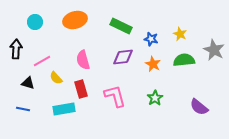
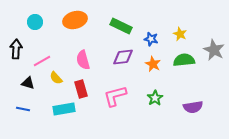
pink L-shape: rotated 90 degrees counterclockwise
purple semicircle: moved 6 px left; rotated 48 degrees counterclockwise
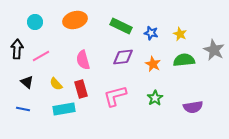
blue star: moved 6 px up
black arrow: moved 1 px right
pink line: moved 1 px left, 5 px up
yellow semicircle: moved 6 px down
black triangle: moved 1 px left, 1 px up; rotated 24 degrees clockwise
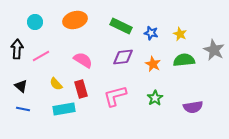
pink semicircle: rotated 138 degrees clockwise
black triangle: moved 6 px left, 4 px down
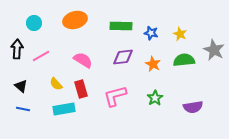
cyan circle: moved 1 px left, 1 px down
green rectangle: rotated 25 degrees counterclockwise
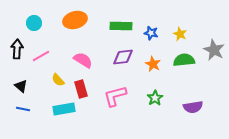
yellow semicircle: moved 2 px right, 4 px up
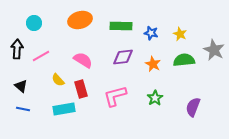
orange ellipse: moved 5 px right
purple semicircle: rotated 120 degrees clockwise
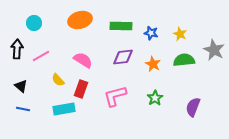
red rectangle: rotated 36 degrees clockwise
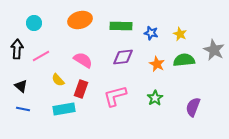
orange star: moved 4 px right
